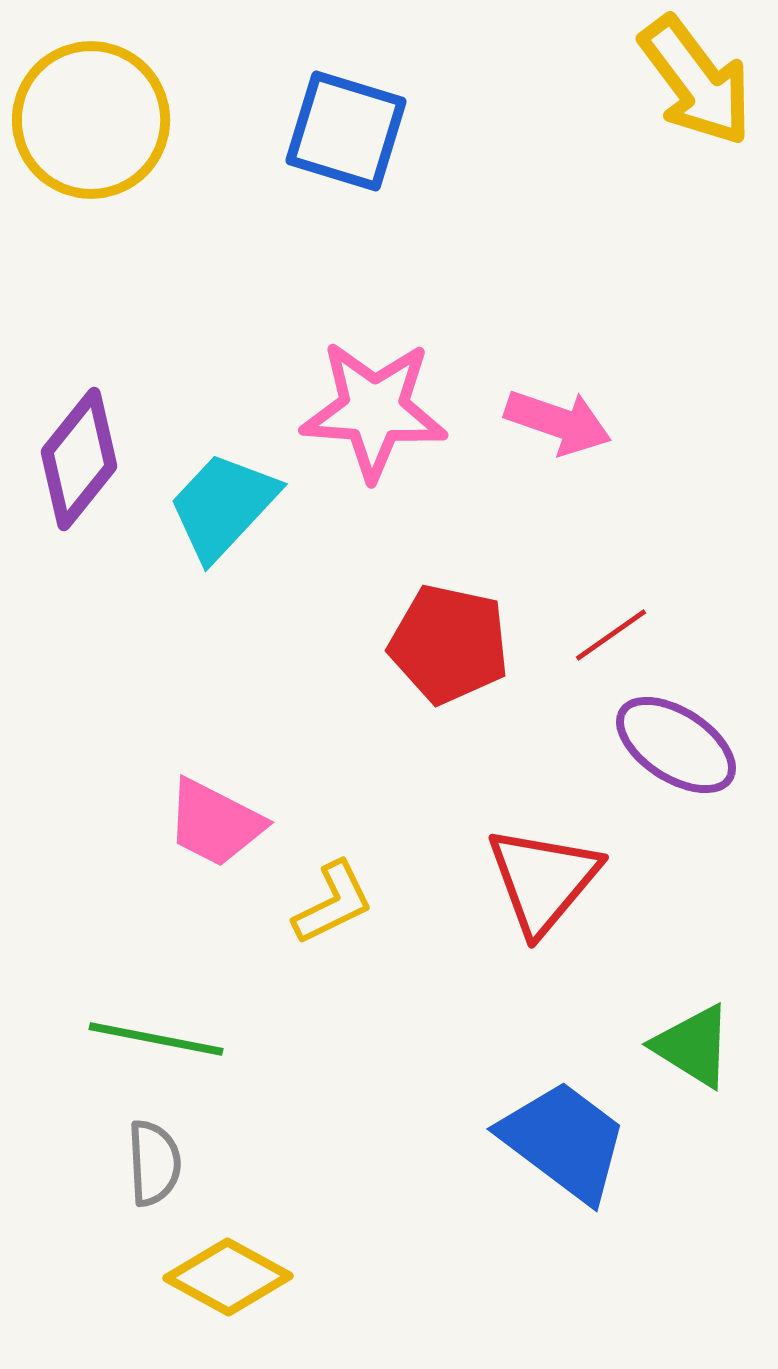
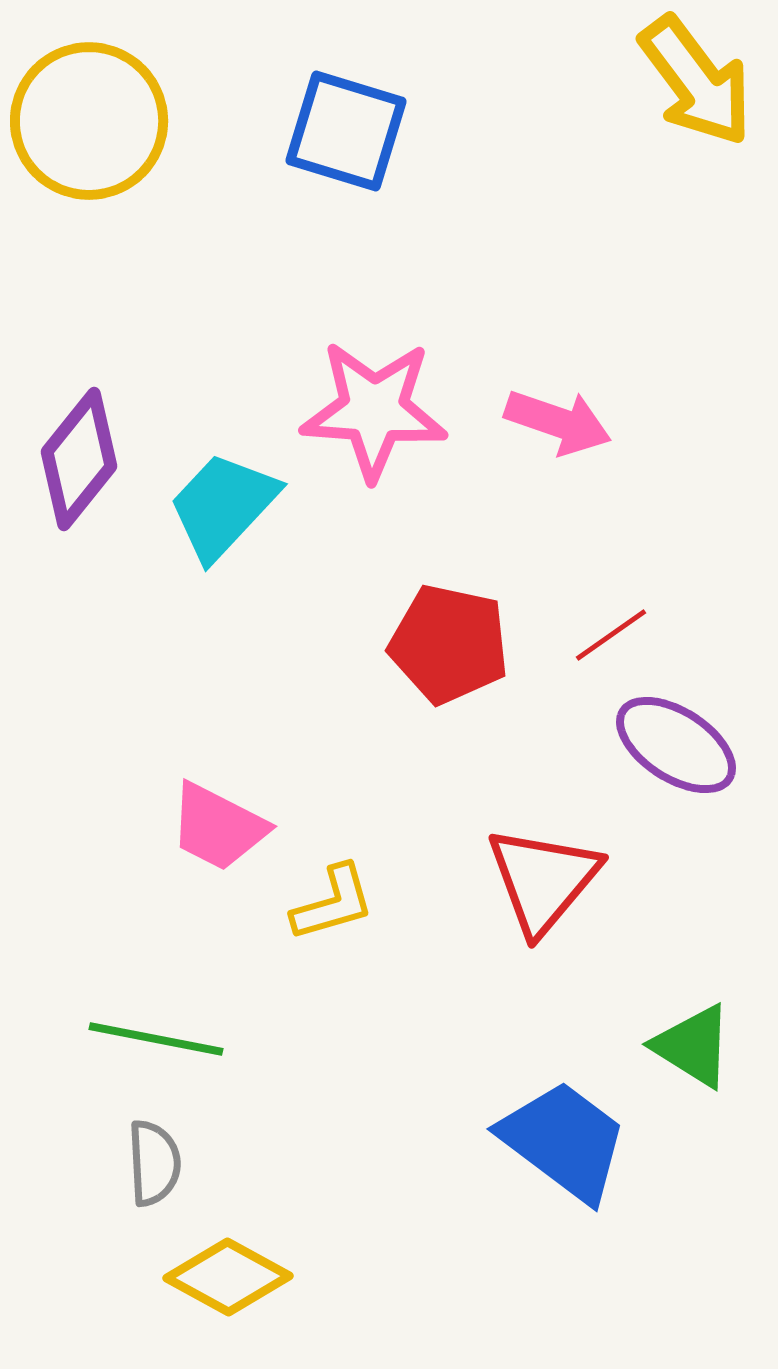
yellow circle: moved 2 px left, 1 px down
pink trapezoid: moved 3 px right, 4 px down
yellow L-shape: rotated 10 degrees clockwise
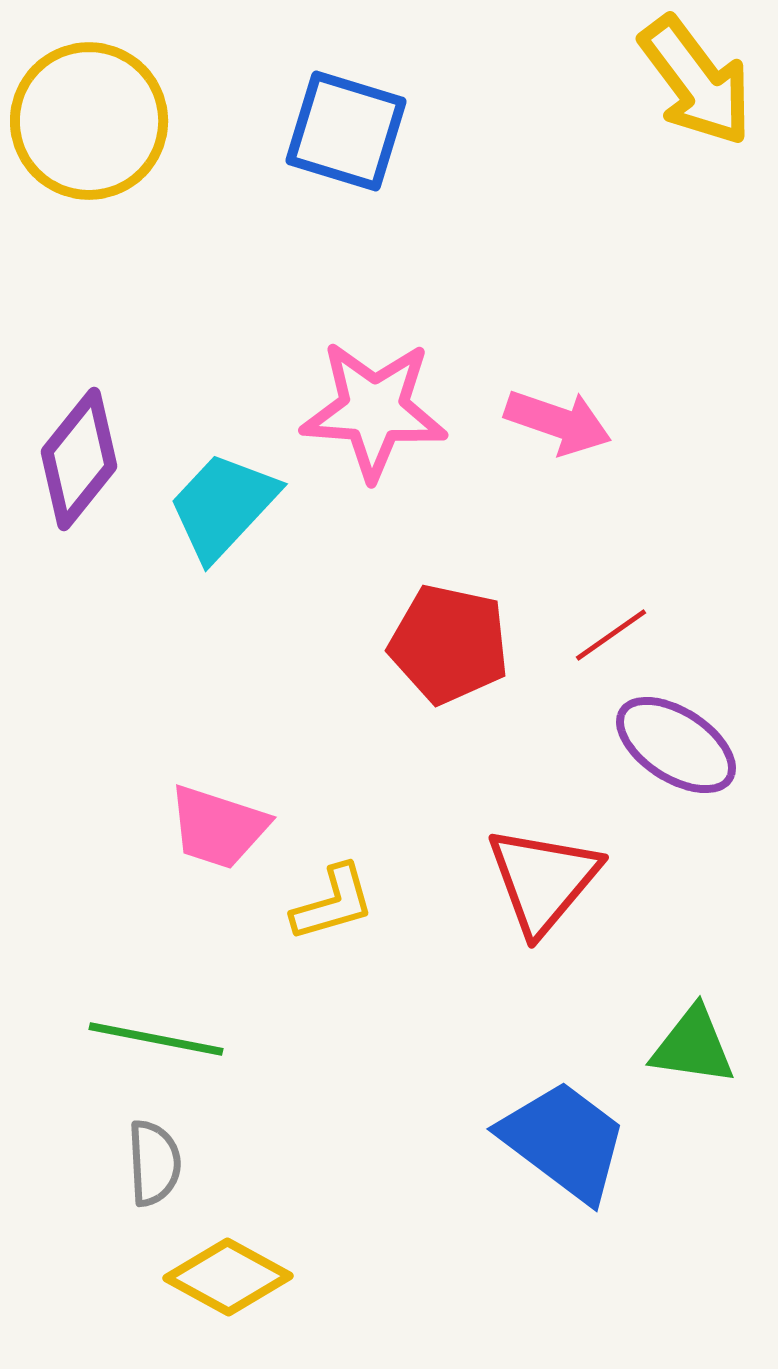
pink trapezoid: rotated 9 degrees counterclockwise
green triangle: rotated 24 degrees counterclockwise
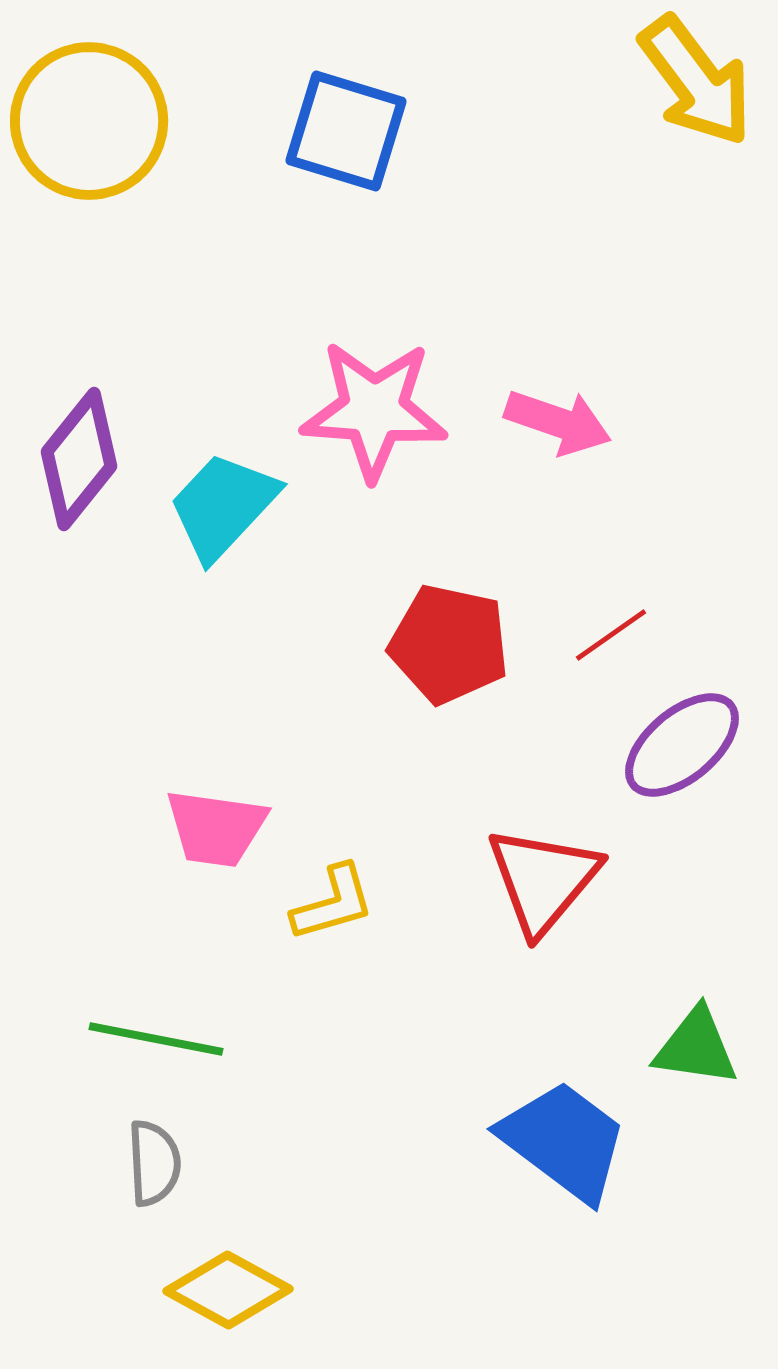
purple ellipse: moved 6 px right; rotated 73 degrees counterclockwise
pink trapezoid: moved 2 px left, 1 px down; rotated 10 degrees counterclockwise
green triangle: moved 3 px right, 1 px down
yellow diamond: moved 13 px down
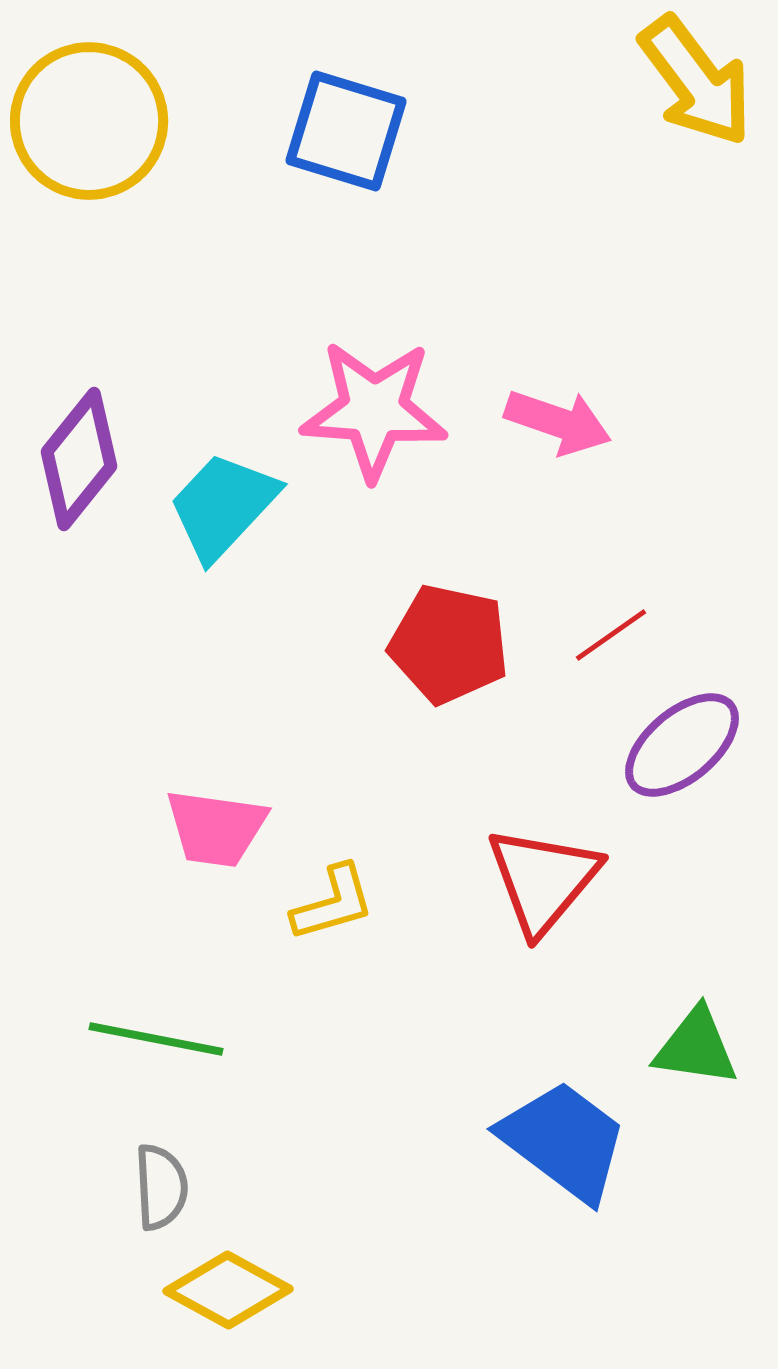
gray semicircle: moved 7 px right, 24 px down
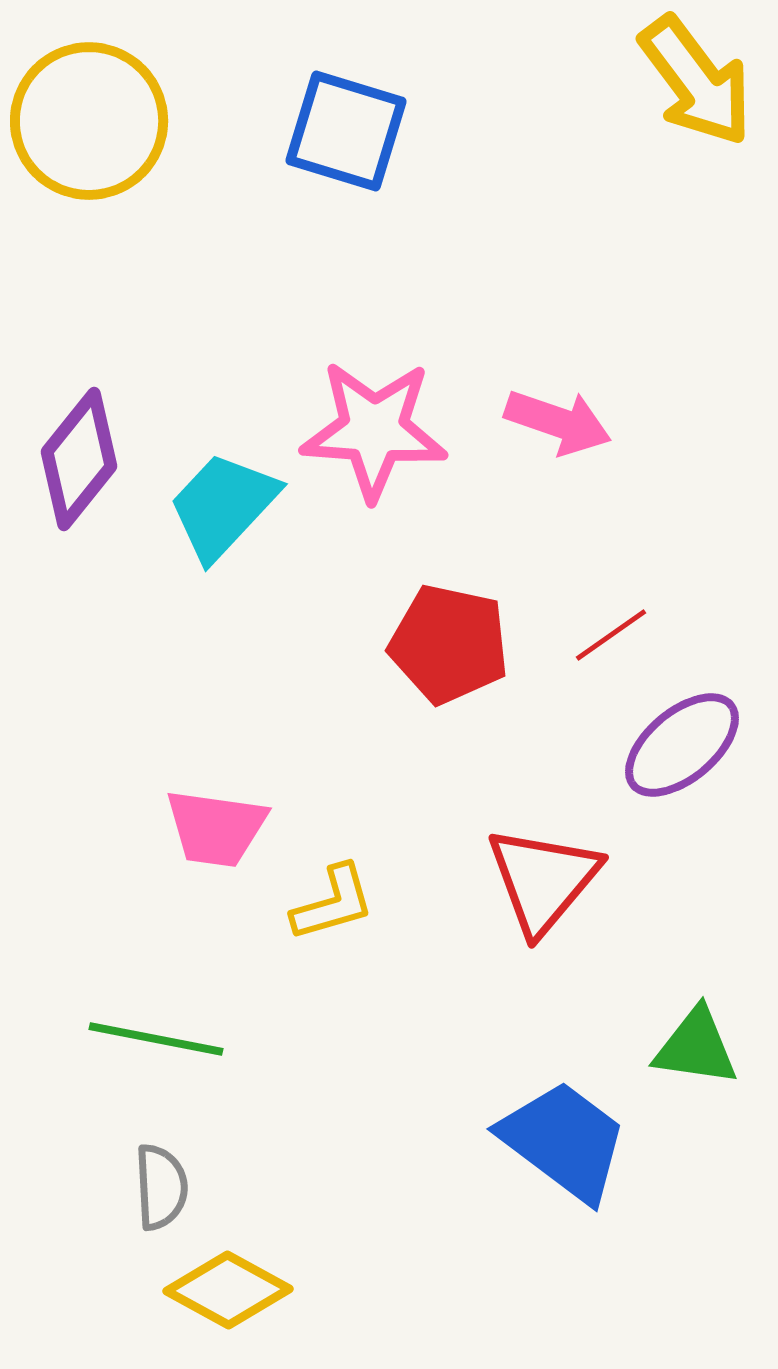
pink star: moved 20 px down
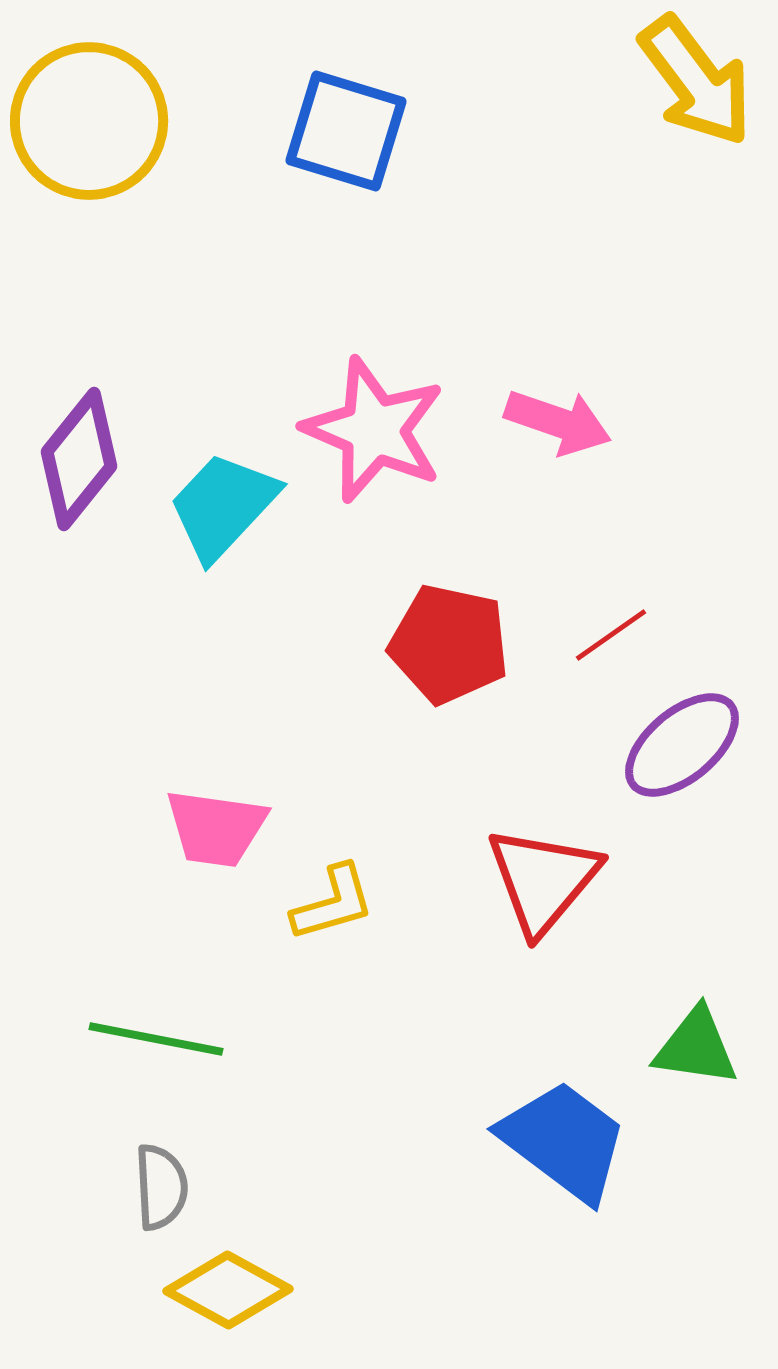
pink star: rotated 19 degrees clockwise
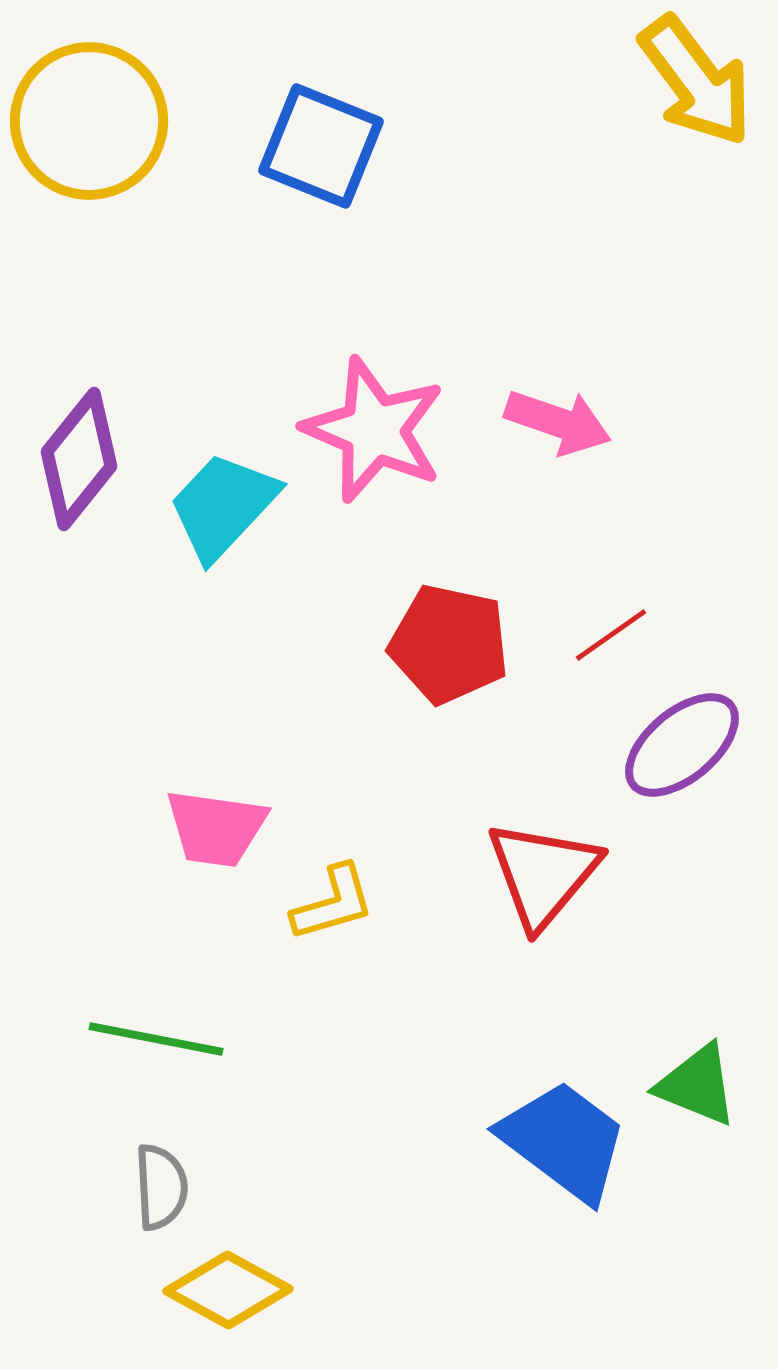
blue square: moved 25 px left, 15 px down; rotated 5 degrees clockwise
red triangle: moved 6 px up
green triangle: moved 1 px right, 38 px down; rotated 14 degrees clockwise
